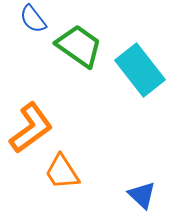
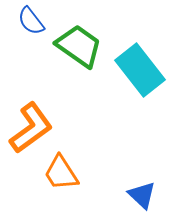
blue semicircle: moved 2 px left, 2 px down
orange trapezoid: moved 1 px left, 1 px down
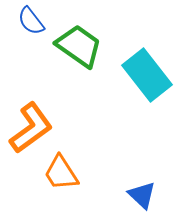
cyan rectangle: moved 7 px right, 5 px down
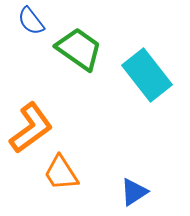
green trapezoid: moved 3 px down
blue triangle: moved 8 px left, 3 px up; rotated 44 degrees clockwise
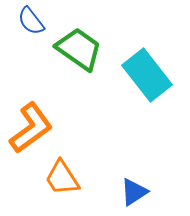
orange trapezoid: moved 1 px right, 5 px down
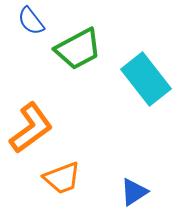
green trapezoid: moved 1 px left; rotated 117 degrees clockwise
cyan rectangle: moved 1 px left, 4 px down
orange trapezoid: rotated 78 degrees counterclockwise
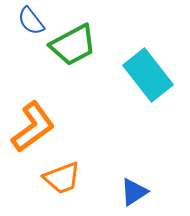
green trapezoid: moved 5 px left, 4 px up
cyan rectangle: moved 2 px right, 4 px up
orange L-shape: moved 2 px right, 1 px up
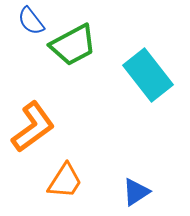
orange trapezoid: moved 3 px right, 3 px down; rotated 36 degrees counterclockwise
blue triangle: moved 2 px right
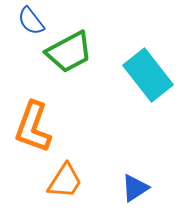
green trapezoid: moved 4 px left, 7 px down
orange L-shape: rotated 146 degrees clockwise
blue triangle: moved 1 px left, 4 px up
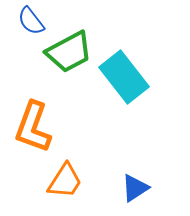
cyan rectangle: moved 24 px left, 2 px down
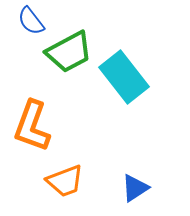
orange L-shape: moved 1 px left, 1 px up
orange trapezoid: rotated 36 degrees clockwise
